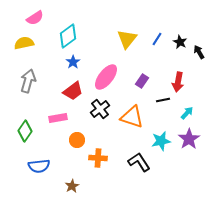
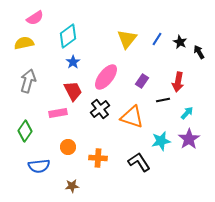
red trapezoid: rotated 80 degrees counterclockwise
pink rectangle: moved 5 px up
orange circle: moved 9 px left, 7 px down
brown star: rotated 24 degrees clockwise
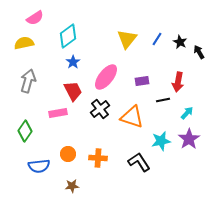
purple rectangle: rotated 48 degrees clockwise
orange circle: moved 7 px down
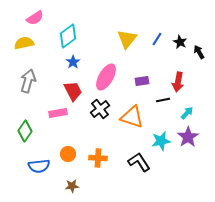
pink ellipse: rotated 8 degrees counterclockwise
purple star: moved 1 px left, 2 px up
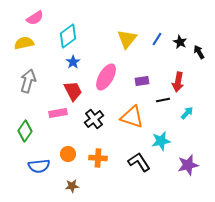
black cross: moved 6 px left, 10 px down
purple star: moved 28 px down; rotated 20 degrees clockwise
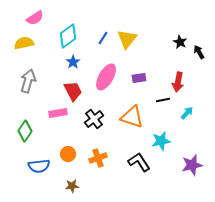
blue line: moved 54 px left, 1 px up
purple rectangle: moved 3 px left, 3 px up
orange cross: rotated 24 degrees counterclockwise
purple star: moved 4 px right
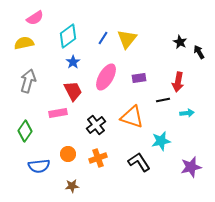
cyan arrow: rotated 40 degrees clockwise
black cross: moved 2 px right, 6 px down
purple star: moved 1 px left, 2 px down
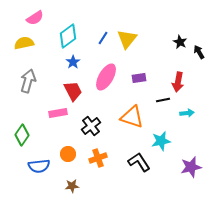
black cross: moved 5 px left, 1 px down
green diamond: moved 3 px left, 4 px down
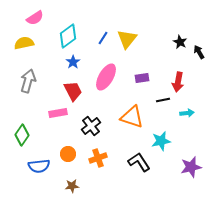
purple rectangle: moved 3 px right
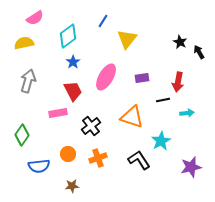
blue line: moved 17 px up
cyan star: rotated 18 degrees counterclockwise
black L-shape: moved 2 px up
